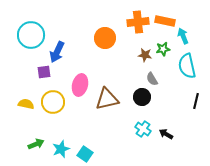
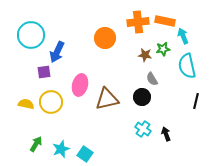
yellow circle: moved 2 px left
black arrow: rotated 40 degrees clockwise
green arrow: rotated 35 degrees counterclockwise
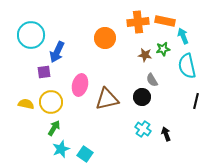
gray semicircle: moved 1 px down
green arrow: moved 18 px right, 16 px up
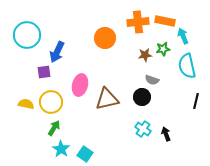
cyan circle: moved 4 px left
brown star: rotated 16 degrees counterclockwise
gray semicircle: rotated 40 degrees counterclockwise
cyan star: rotated 18 degrees counterclockwise
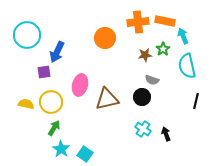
green star: rotated 24 degrees counterclockwise
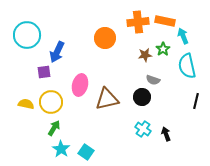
gray semicircle: moved 1 px right
cyan square: moved 1 px right, 2 px up
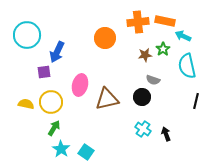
cyan arrow: rotated 42 degrees counterclockwise
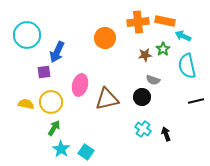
black line: rotated 63 degrees clockwise
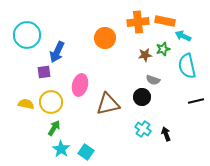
green star: rotated 16 degrees clockwise
brown triangle: moved 1 px right, 5 px down
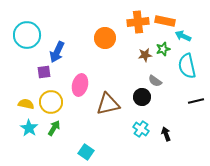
gray semicircle: moved 2 px right, 1 px down; rotated 16 degrees clockwise
cyan cross: moved 2 px left
cyan star: moved 32 px left, 21 px up
